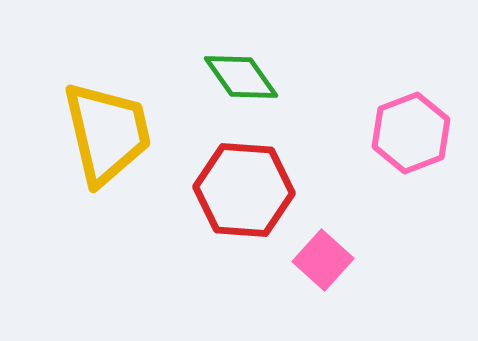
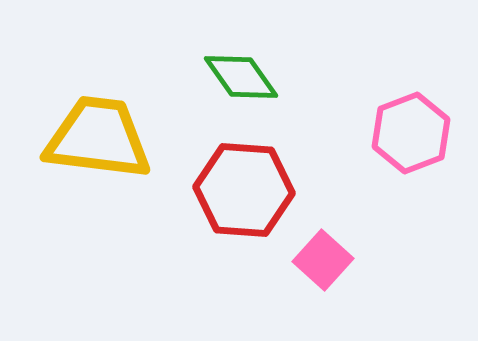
yellow trapezoid: moved 9 px left, 5 px down; rotated 70 degrees counterclockwise
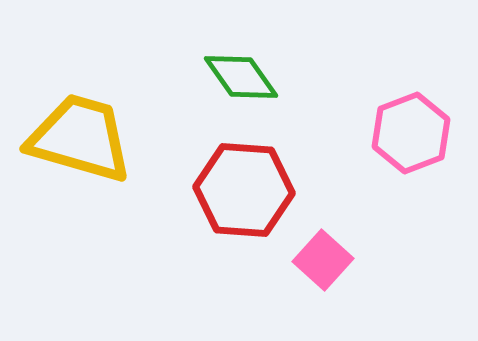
yellow trapezoid: moved 18 px left; rotated 9 degrees clockwise
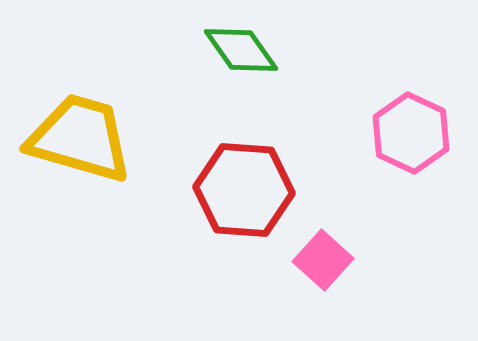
green diamond: moved 27 px up
pink hexagon: rotated 14 degrees counterclockwise
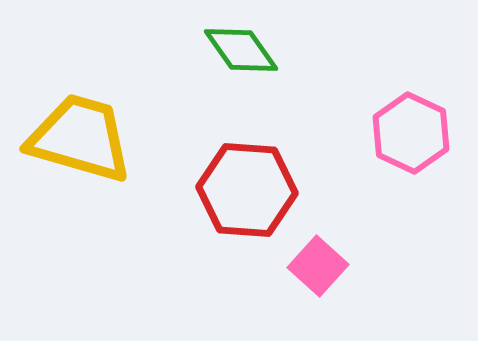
red hexagon: moved 3 px right
pink square: moved 5 px left, 6 px down
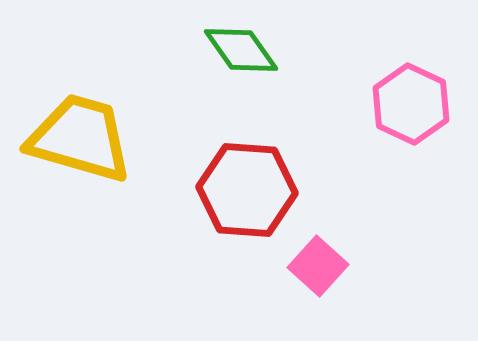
pink hexagon: moved 29 px up
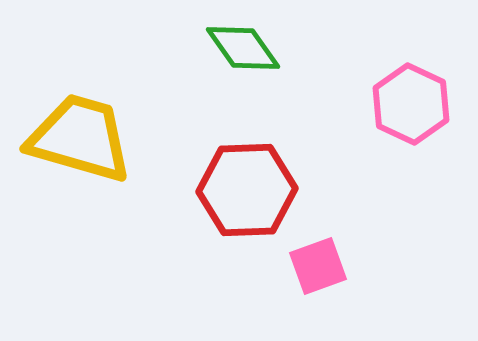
green diamond: moved 2 px right, 2 px up
red hexagon: rotated 6 degrees counterclockwise
pink square: rotated 28 degrees clockwise
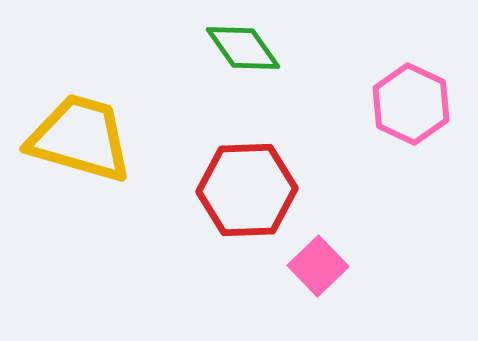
pink square: rotated 24 degrees counterclockwise
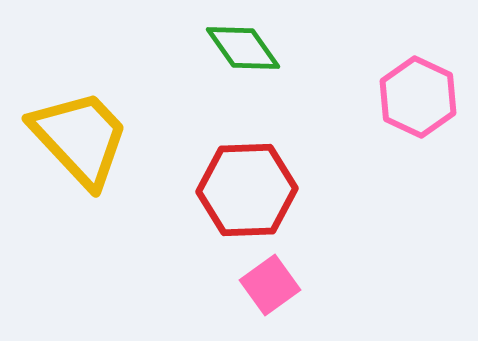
pink hexagon: moved 7 px right, 7 px up
yellow trapezoid: rotated 31 degrees clockwise
pink square: moved 48 px left, 19 px down; rotated 8 degrees clockwise
